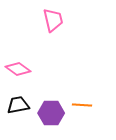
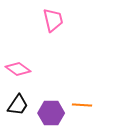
black trapezoid: rotated 135 degrees clockwise
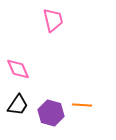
pink diamond: rotated 30 degrees clockwise
purple hexagon: rotated 15 degrees clockwise
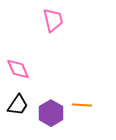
purple hexagon: rotated 15 degrees clockwise
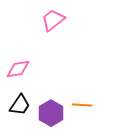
pink trapezoid: rotated 115 degrees counterclockwise
pink diamond: rotated 75 degrees counterclockwise
black trapezoid: moved 2 px right
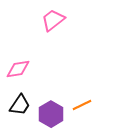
orange line: rotated 30 degrees counterclockwise
purple hexagon: moved 1 px down
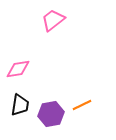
black trapezoid: rotated 25 degrees counterclockwise
purple hexagon: rotated 20 degrees clockwise
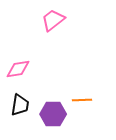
orange line: moved 5 px up; rotated 24 degrees clockwise
purple hexagon: moved 2 px right; rotated 10 degrees clockwise
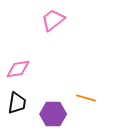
orange line: moved 4 px right, 2 px up; rotated 18 degrees clockwise
black trapezoid: moved 3 px left, 2 px up
